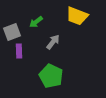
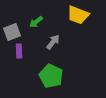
yellow trapezoid: moved 1 px right, 1 px up
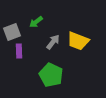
yellow trapezoid: moved 26 px down
green pentagon: moved 1 px up
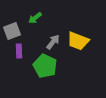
green arrow: moved 1 px left, 4 px up
gray square: moved 1 px up
green pentagon: moved 6 px left, 9 px up
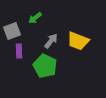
gray arrow: moved 2 px left, 1 px up
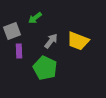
green pentagon: moved 2 px down
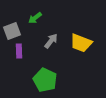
yellow trapezoid: moved 3 px right, 2 px down
green pentagon: moved 12 px down
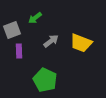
gray square: moved 1 px up
gray arrow: rotated 14 degrees clockwise
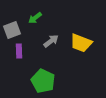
green pentagon: moved 2 px left, 1 px down
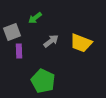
gray square: moved 2 px down
